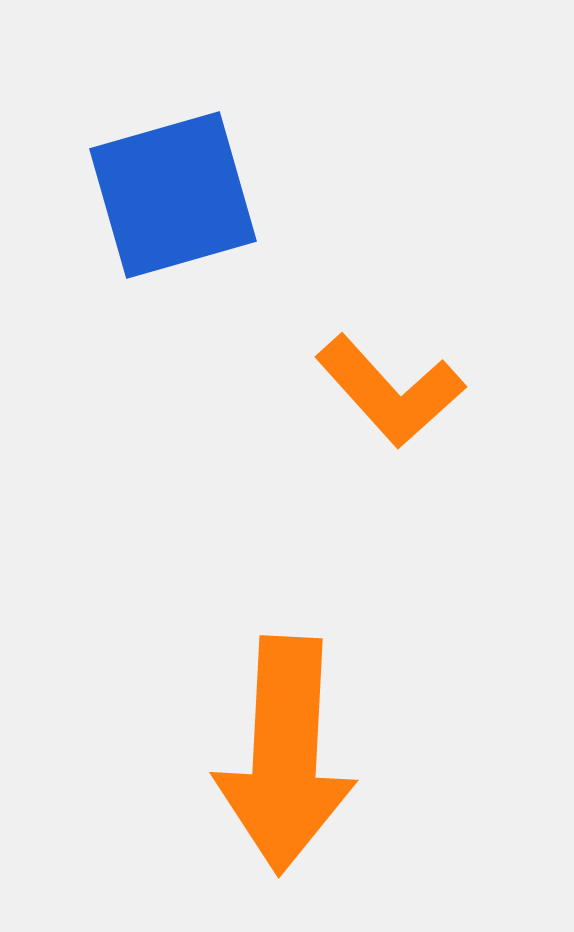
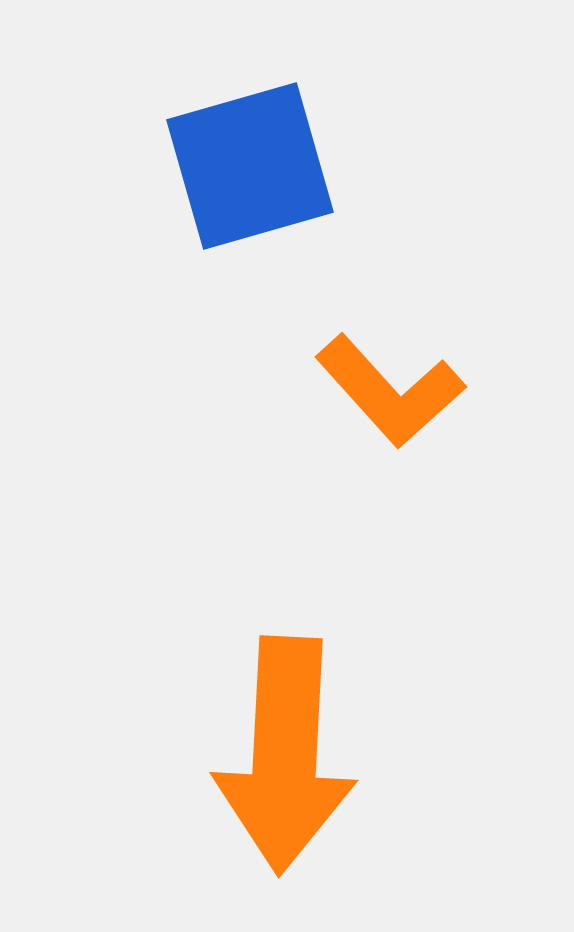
blue square: moved 77 px right, 29 px up
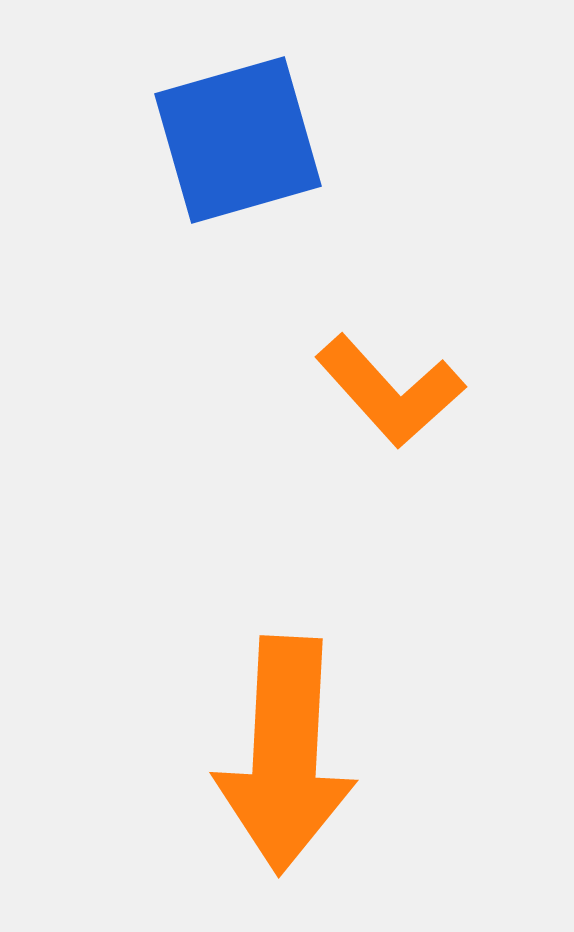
blue square: moved 12 px left, 26 px up
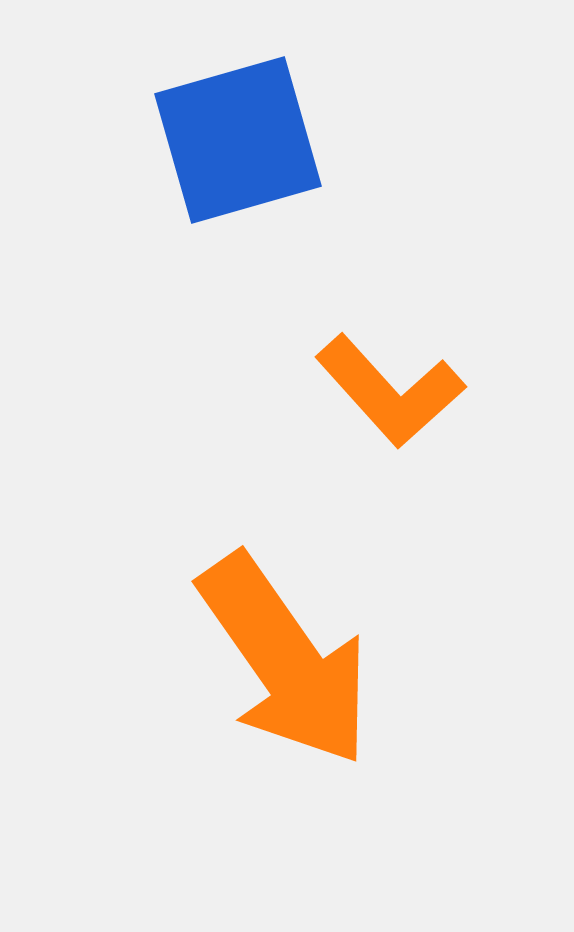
orange arrow: moved 95 px up; rotated 38 degrees counterclockwise
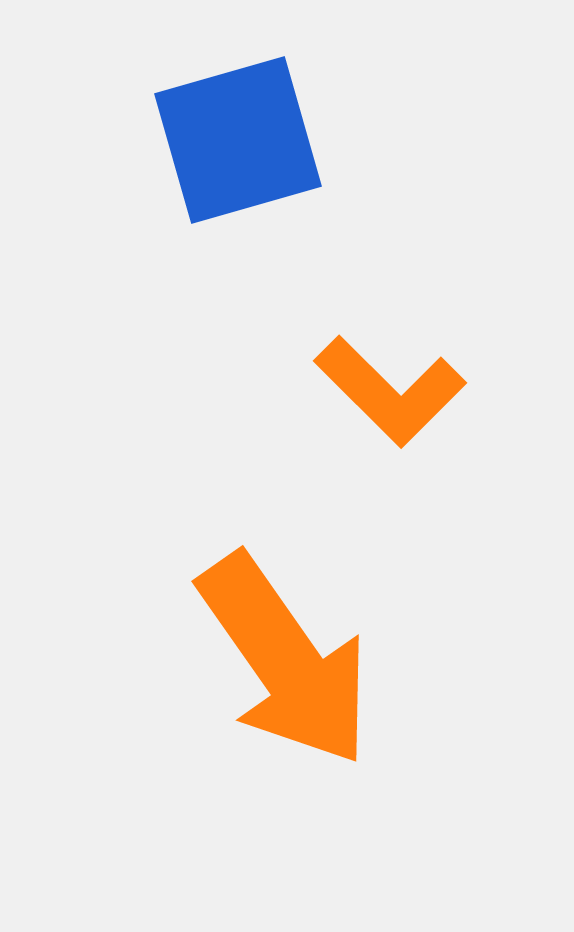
orange L-shape: rotated 3 degrees counterclockwise
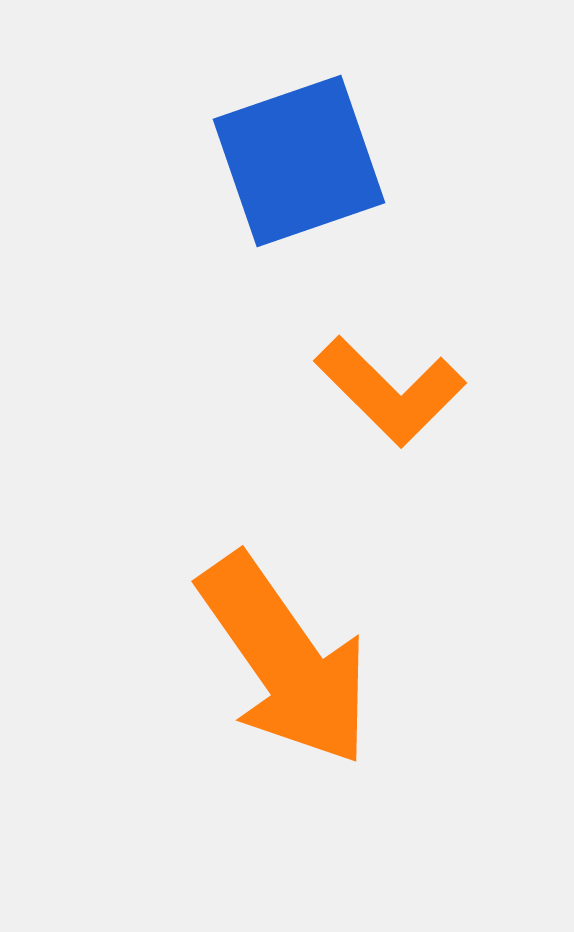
blue square: moved 61 px right, 21 px down; rotated 3 degrees counterclockwise
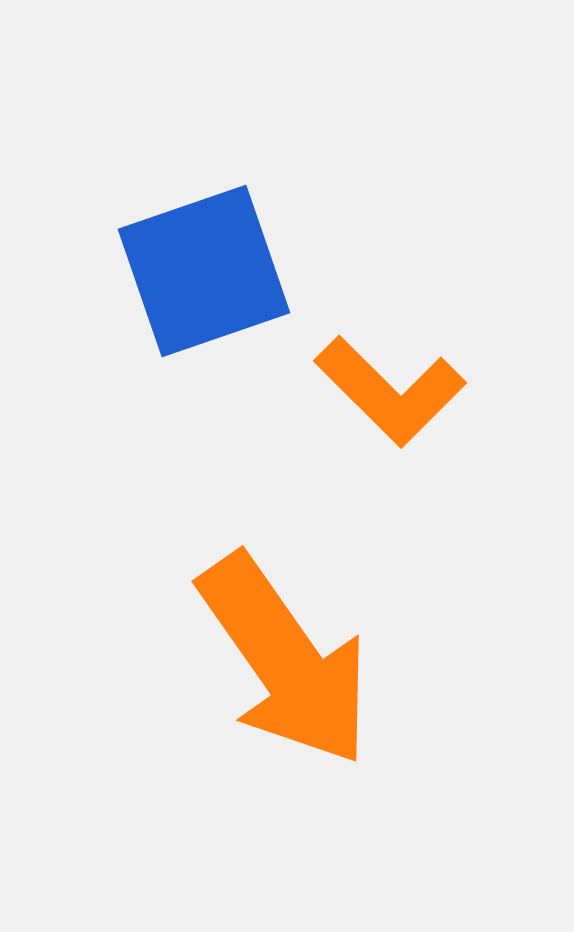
blue square: moved 95 px left, 110 px down
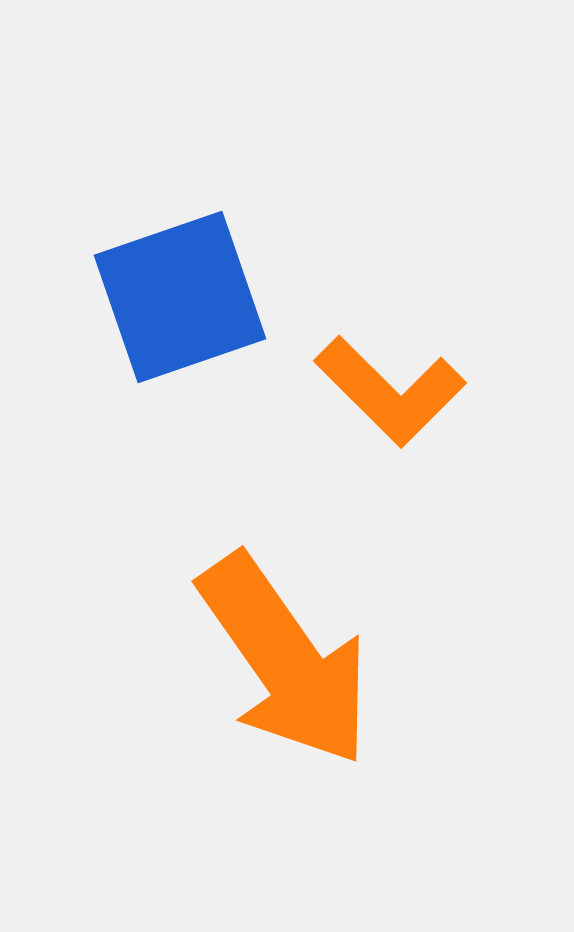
blue square: moved 24 px left, 26 px down
